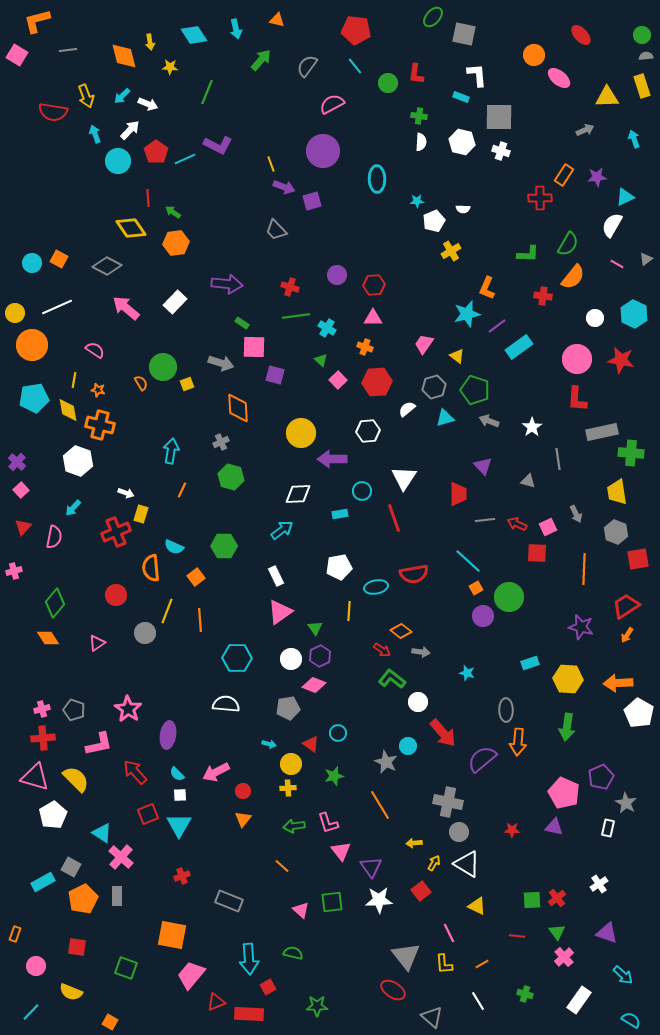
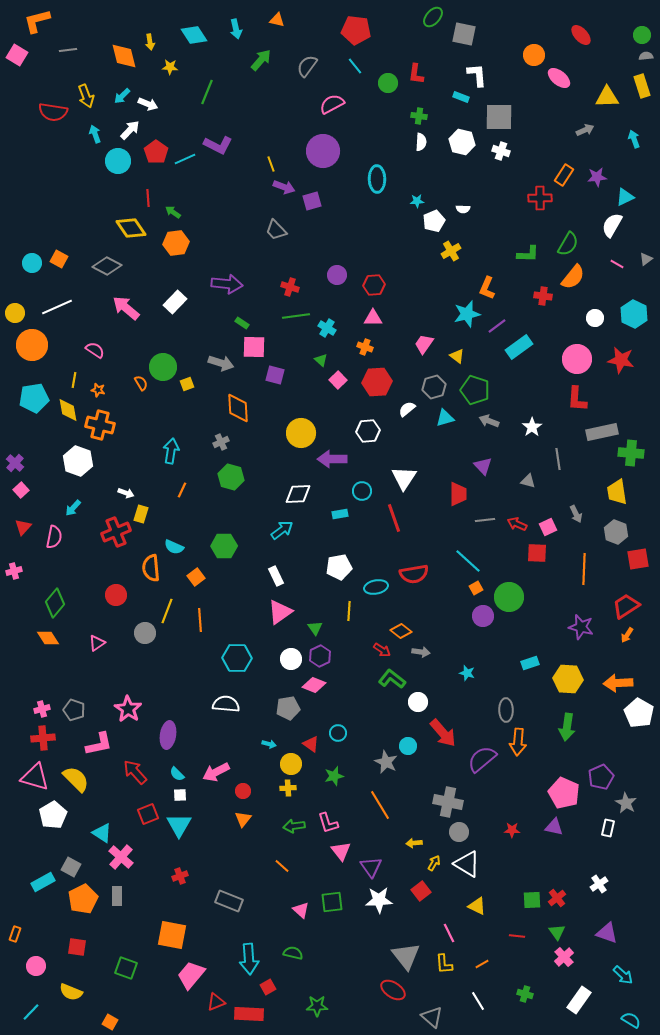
purple cross at (17, 462): moved 2 px left, 1 px down
red cross at (182, 876): moved 2 px left
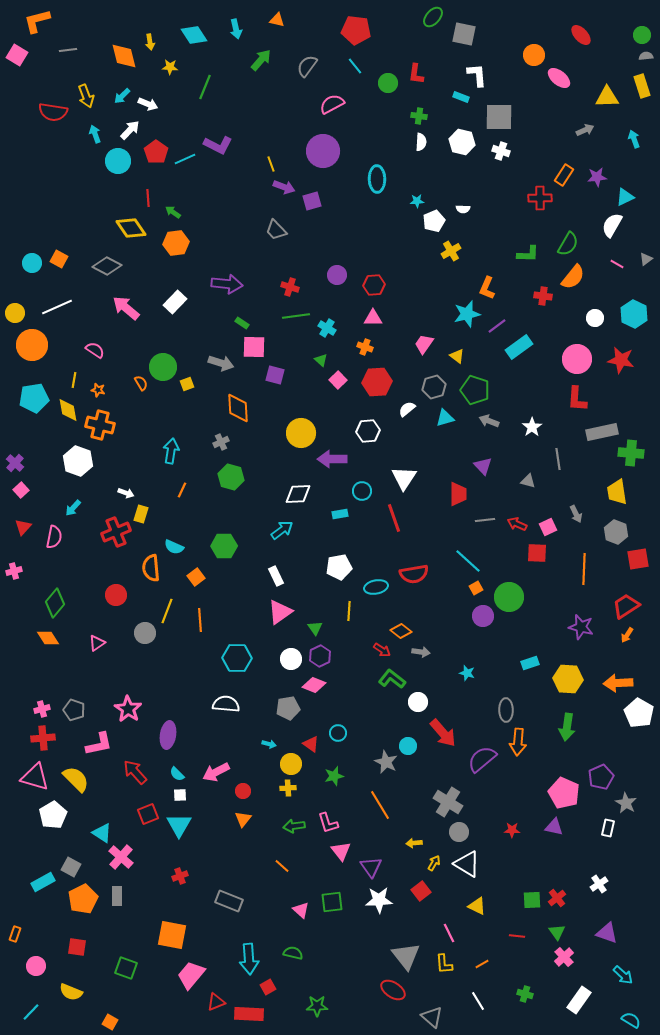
green line at (207, 92): moved 2 px left, 5 px up
gray cross at (448, 802): rotated 20 degrees clockwise
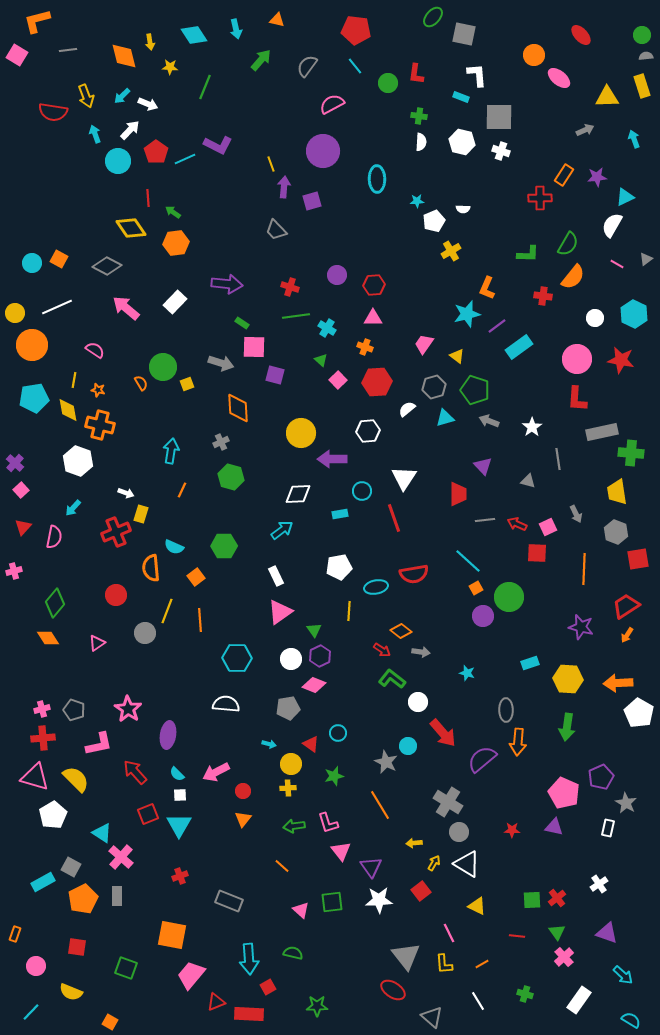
purple arrow at (284, 187): rotated 105 degrees counterclockwise
green triangle at (315, 628): moved 1 px left, 2 px down
